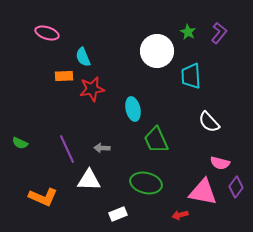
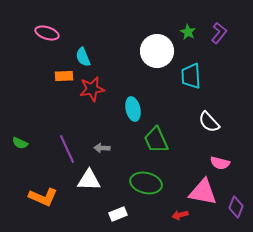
purple diamond: moved 20 px down; rotated 15 degrees counterclockwise
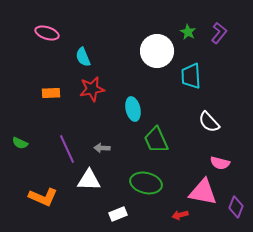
orange rectangle: moved 13 px left, 17 px down
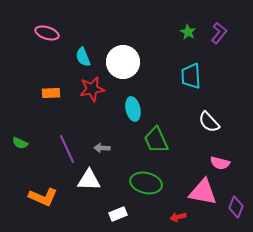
white circle: moved 34 px left, 11 px down
red arrow: moved 2 px left, 2 px down
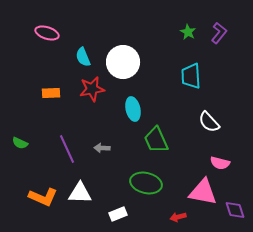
white triangle: moved 9 px left, 13 px down
purple diamond: moved 1 px left, 3 px down; rotated 40 degrees counterclockwise
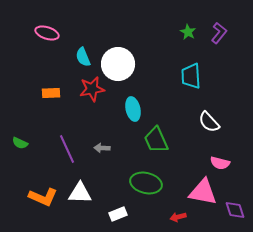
white circle: moved 5 px left, 2 px down
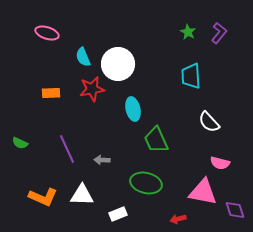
gray arrow: moved 12 px down
white triangle: moved 2 px right, 2 px down
red arrow: moved 2 px down
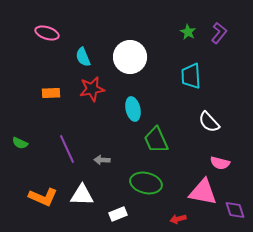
white circle: moved 12 px right, 7 px up
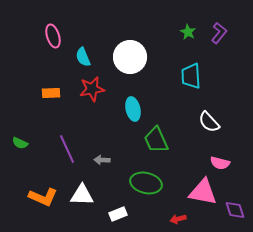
pink ellipse: moved 6 px right, 3 px down; rotated 55 degrees clockwise
